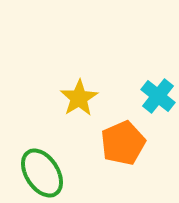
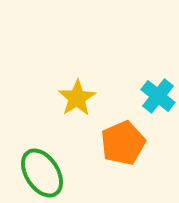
yellow star: moved 2 px left
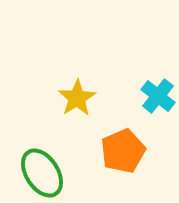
orange pentagon: moved 8 px down
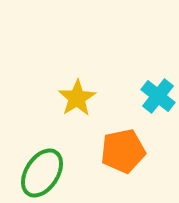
orange pentagon: rotated 12 degrees clockwise
green ellipse: rotated 66 degrees clockwise
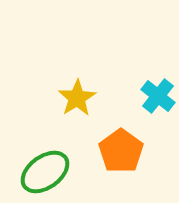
orange pentagon: moved 2 px left; rotated 24 degrees counterclockwise
green ellipse: moved 3 px right, 1 px up; rotated 21 degrees clockwise
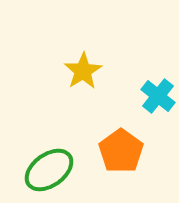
yellow star: moved 6 px right, 27 px up
green ellipse: moved 4 px right, 2 px up
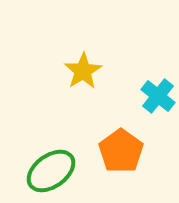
green ellipse: moved 2 px right, 1 px down
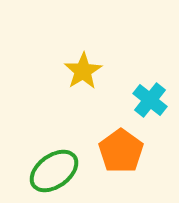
cyan cross: moved 8 px left, 4 px down
green ellipse: moved 3 px right
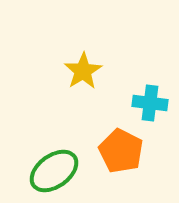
cyan cross: moved 3 px down; rotated 32 degrees counterclockwise
orange pentagon: rotated 9 degrees counterclockwise
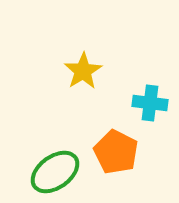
orange pentagon: moved 5 px left, 1 px down
green ellipse: moved 1 px right, 1 px down
